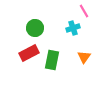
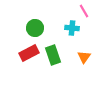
cyan cross: moved 1 px left; rotated 24 degrees clockwise
green rectangle: moved 1 px right, 5 px up; rotated 30 degrees counterclockwise
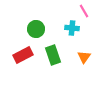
green circle: moved 1 px right, 1 px down
red rectangle: moved 6 px left, 2 px down
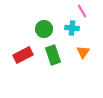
pink line: moved 2 px left
green circle: moved 8 px right
orange triangle: moved 1 px left, 5 px up
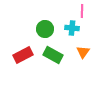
pink line: rotated 32 degrees clockwise
green circle: moved 1 px right
green rectangle: rotated 42 degrees counterclockwise
